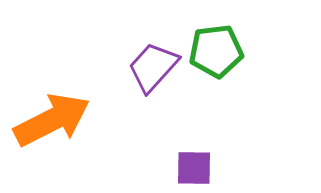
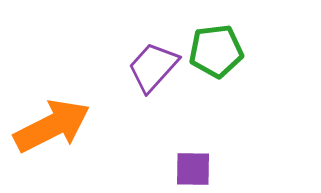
orange arrow: moved 6 px down
purple square: moved 1 px left, 1 px down
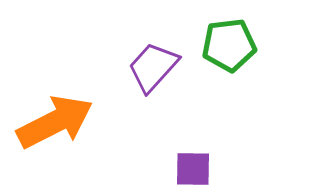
green pentagon: moved 13 px right, 6 px up
orange arrow: moved 3 px right, 4 px up
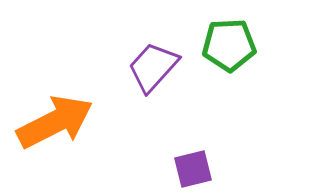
green pentagon: rotated 4 degrees clockwise
purple square: rotated 15 degrees counterclockwise
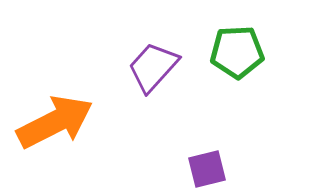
green pentagon: moved 8 px right, 7 px down
purple square: moved 14 px right
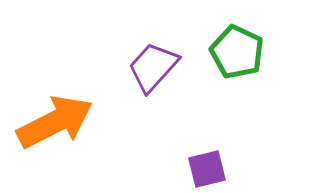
green pentagon: rotated 28 degrees clockwise
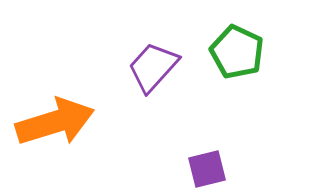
orange arrow: rotated 10 degrees clockwise
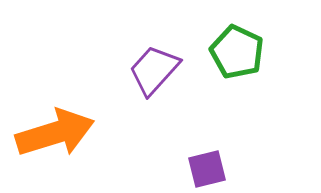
purple trapezoid: moved 1 px right, 3 px down
orange arrow: moved 11 px down
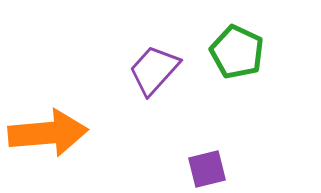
orange arrow: moved 7 px left; rotated 12 degrees clockwise
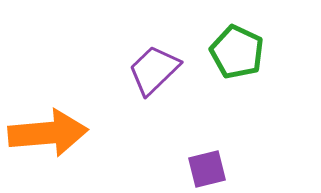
purple trapezoid: rotated 4 degrees clockwise
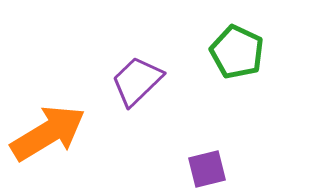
purple trapezoid: moved 17 px left, 11 px down
orange arrow: rotated 26 degrees counterclockwise
